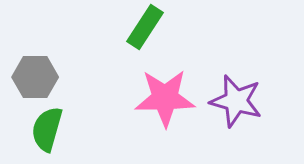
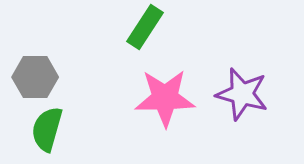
purple star: moved 6 px right, 7 px up
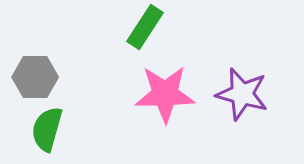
pink star: moved 4 px up
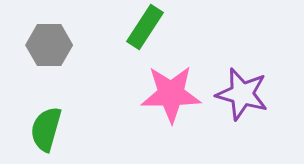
gray hexagon: moved 14 px right, 32 px up
pink star: moved 6 px right
green semicircle: moved 1 px left
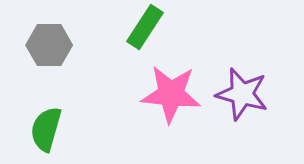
pink star: rotated 6 degrees clockwise
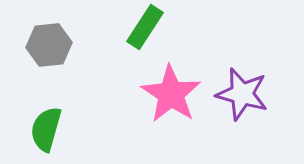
gray hexagon: rotated 6 degrees counterclockwise
pink star: rotated 28 degrees clockwise
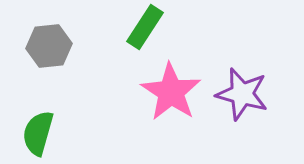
gray hexagon: moved 1 px down
pink star: moved 2 px up
green semicircle: moved 8 px left, 4 px down
